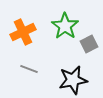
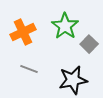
gray square: rotated 18 degrees counterclockwise
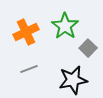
orange cross: moved 3 px right
gray square: moved 1 px left, 4 px down
gray line: rotated 42 degrees counterclockwise
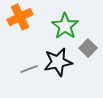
orange cross: moved 6 px left, 15 px up
black star: moved 15 px left, 18 px up
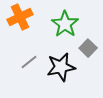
green star: moved 2 px up
black star: moved 3 px right, 5 px down
gray line: moved 7 px up; rotated 18 degrees counterclockwise
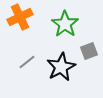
gray square: moved 1 px right, 3 px down; rotated 24 degrees clockwise
gray line: moved 2 px left
black star: rotated 16 degrees counterclockwise
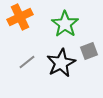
black star: moved 4 px up
